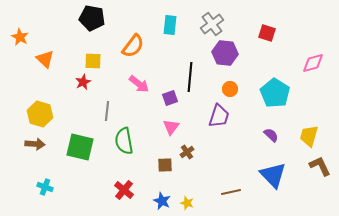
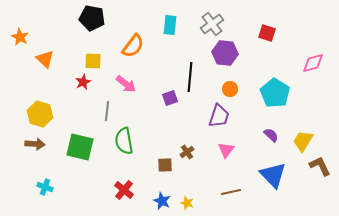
pink arrow: moved 13 px left
pink triangle: moved 55 px right, 23 px down
yellow trapezoid: moved 6 px left, 5 px down; rotated 15 degrees clockwise
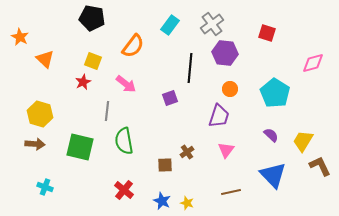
cyan rectangle: rotated 30 degrees clockwise
yellow square: rotated 18 degrees clockwise
black line: moved 9 px up
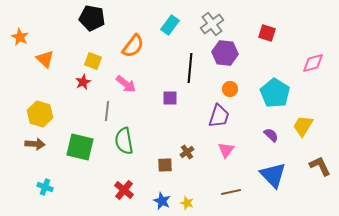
purple square: rotated 21 degrees clockwise
yellow trapezoid: moved 15 px up
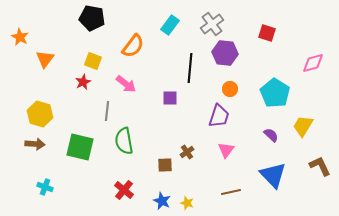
orange triangle: rotated 24 degrees clockwise
